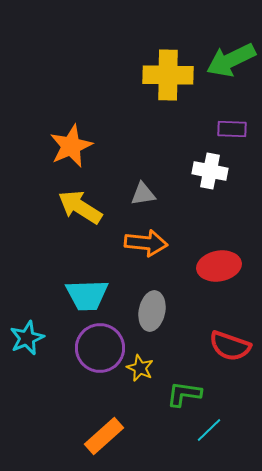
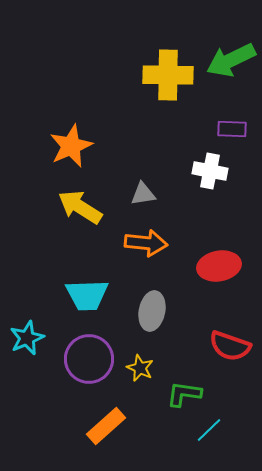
purple circle: moved 11 px left, 11 px down
orange rectangle: moved 2 px right, 10 px up
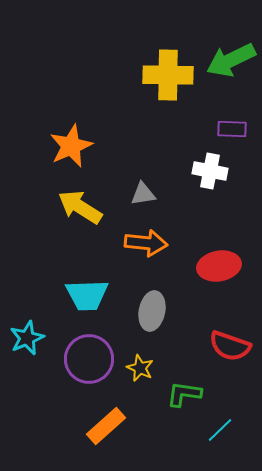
cyan line: moved 11 px right
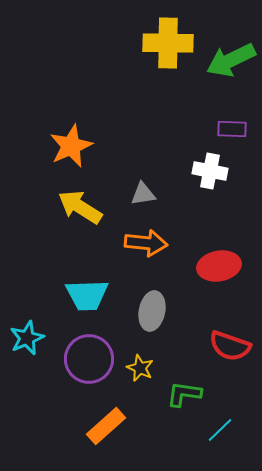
yellow cross: moved 32 px up
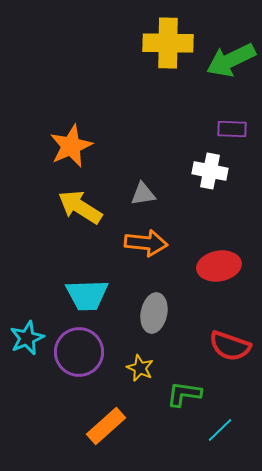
gray ellipse: moved 2 px right, 2 px down
purple circle: moved 10 px left, 7 px up
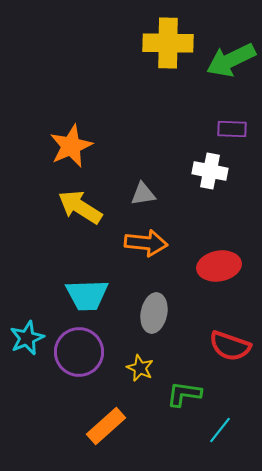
cyan line: rotated 8 degrees counterclockwise
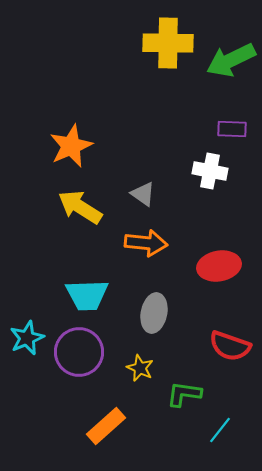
gray triangle: rotated 44 degrees clockwise
